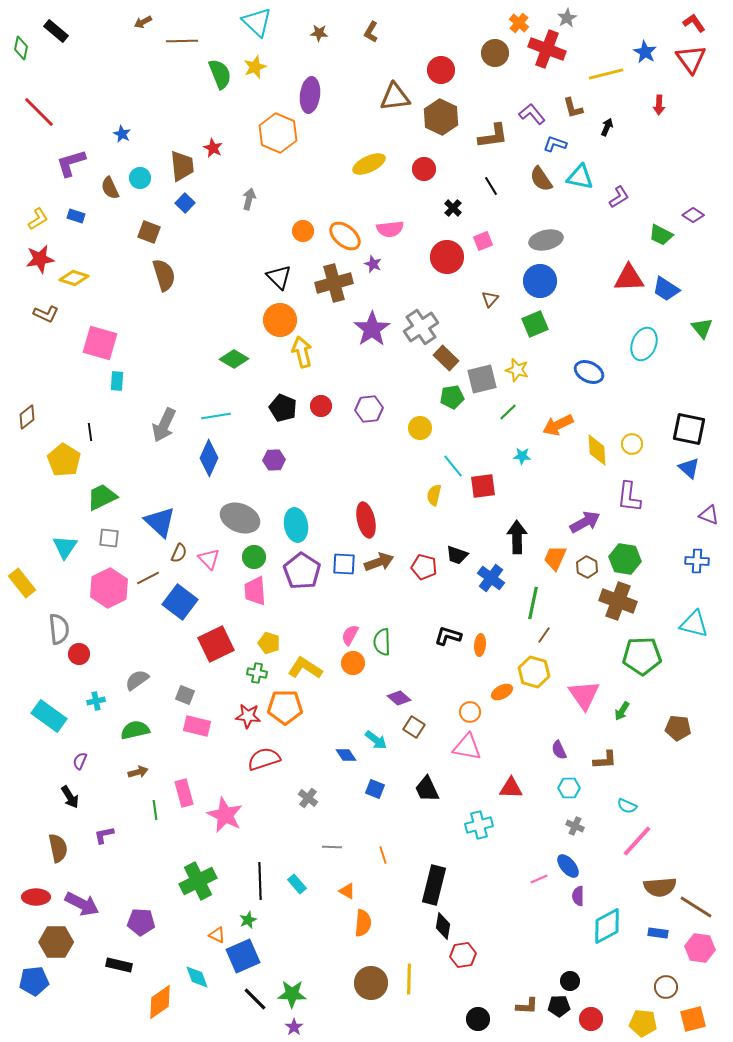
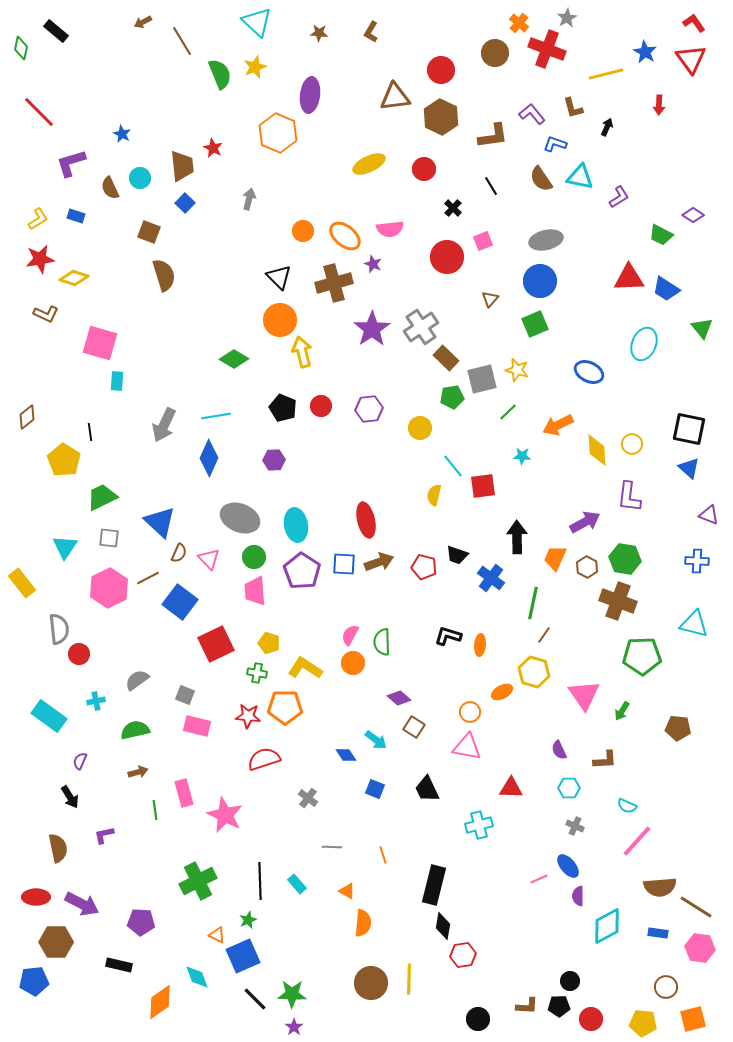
brown line at (182, 41): rotated 60 degrees clockwise
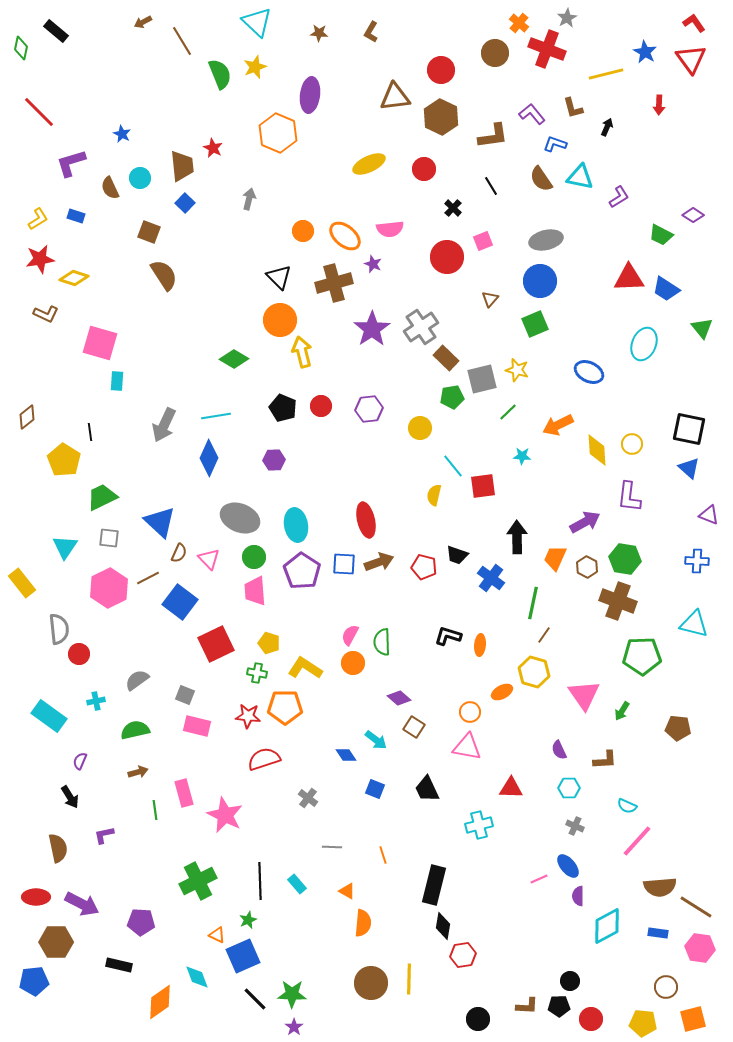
brown semicircle at (164, 275): rotated 16 degrees counterclockwise
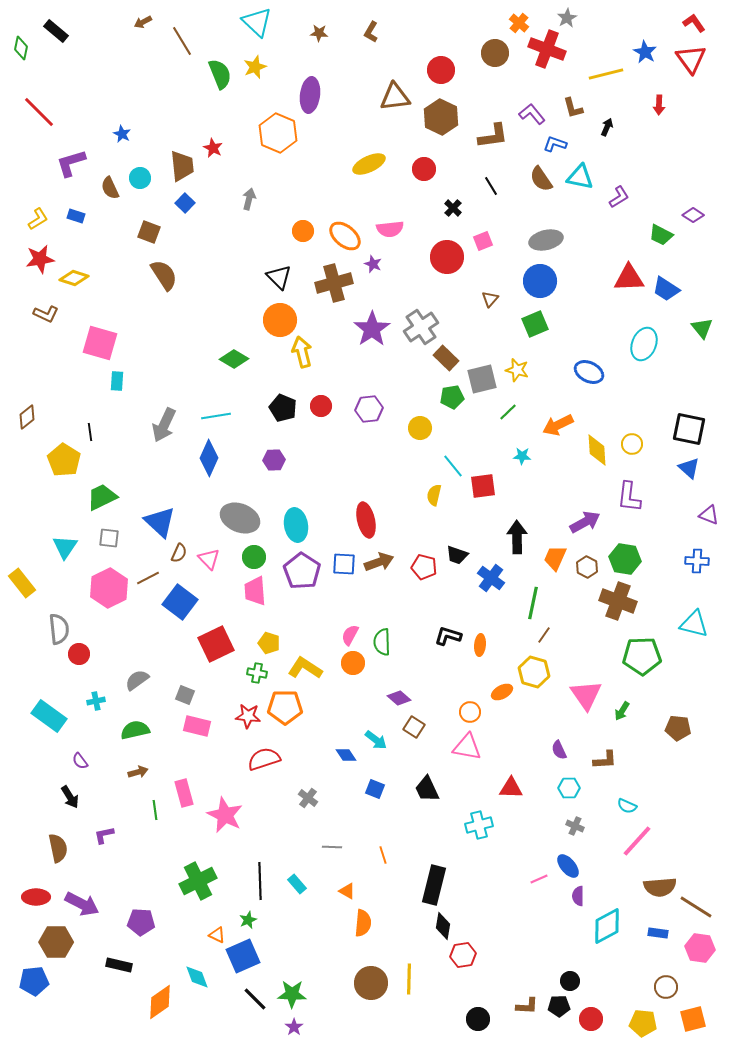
pink triangle at (584, 695): moved 2 px right
purple semicircle at (80, 761): rotated 60 degrees counterclockwise
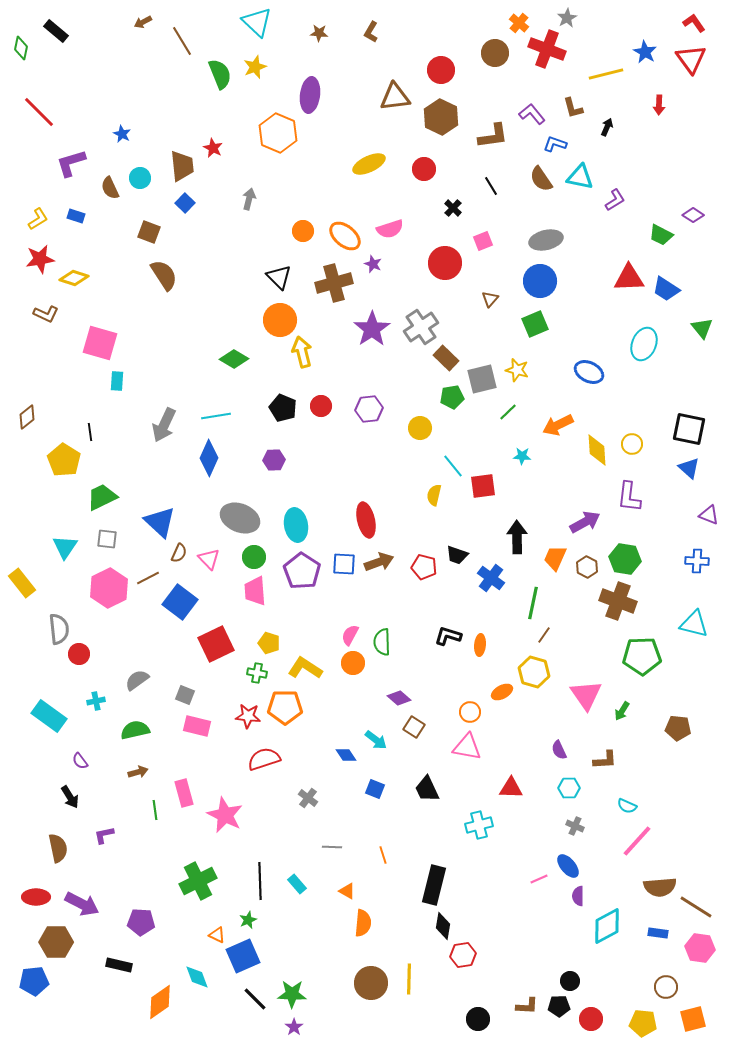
purple L-shape at (619, 197): moved 4 px left, 3 px down
pink semicircle at (390, 229): rotated 12 degrees counterclockwise
red circle at (447, 257): moved 2 px left, 6 px down
gray square at (109, 538): moved 2 px left, 1 px down
